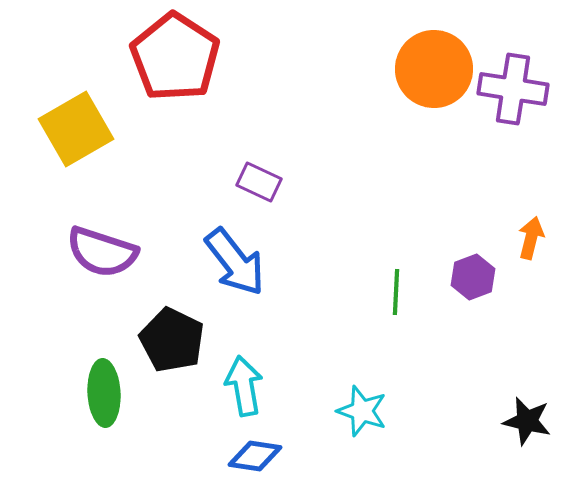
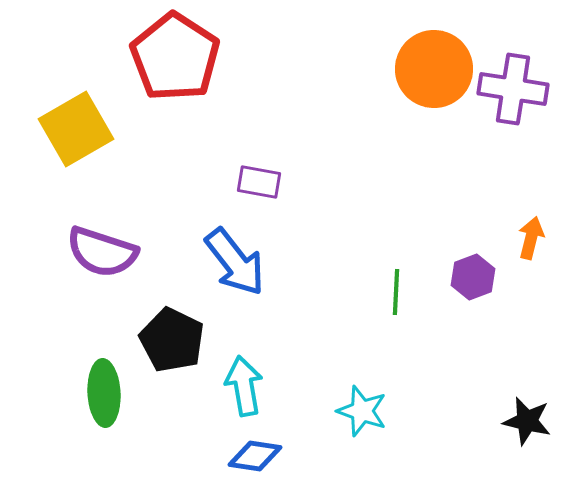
purple rectangle: rotated 15 degrees counterclockwise
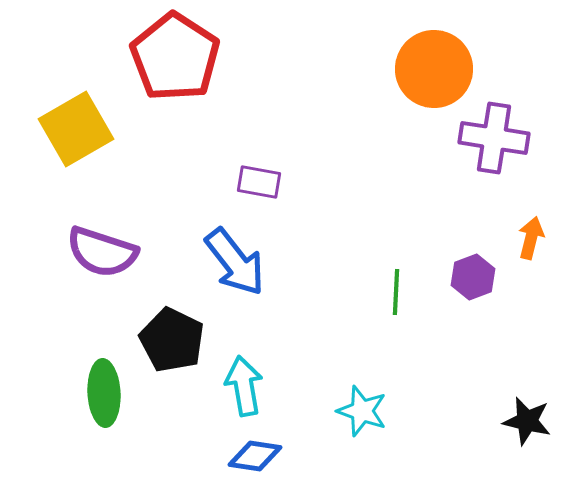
purple cross: moved 19 px left, 49 px down
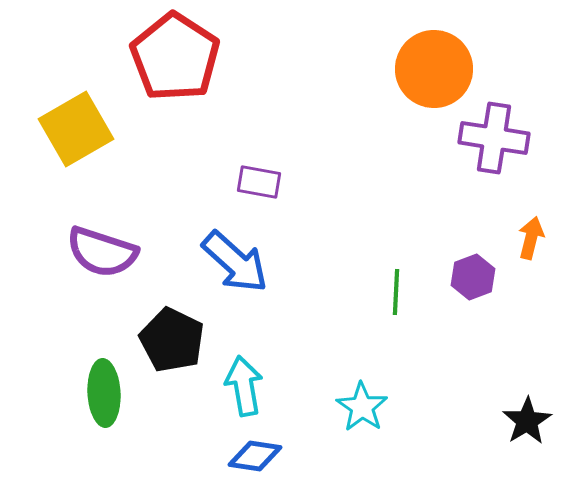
blue arrow: rotated 10 degrees counterclockwise
cyan star: moved 4 px up; rotated 15 degrees clockwise
black star: rotated 27 degrees clockwise
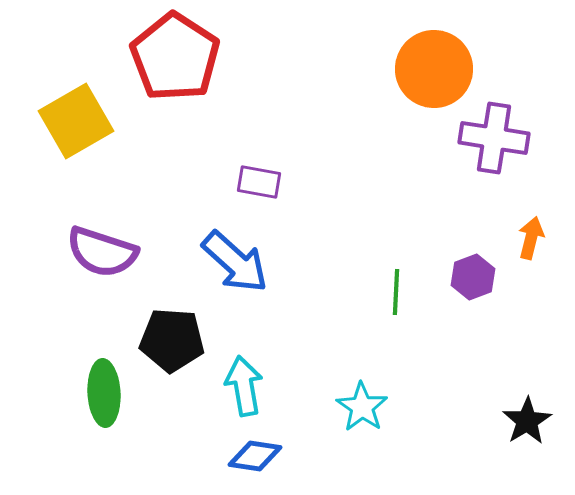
yellow square: moved 8 px up
black pentagon: rotated 22 degrees counterclockwise
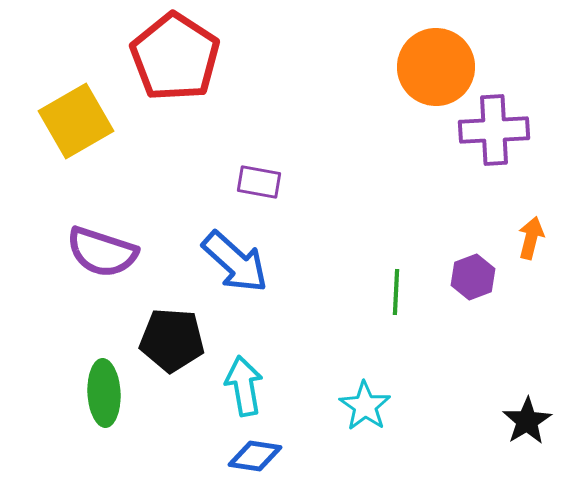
orange circle: moved 2 px right, 2 px up
purple cross: moved 8 px up; rotated 12 degrees counterclockwise
cyan star: moved 3 px right, 1 px up
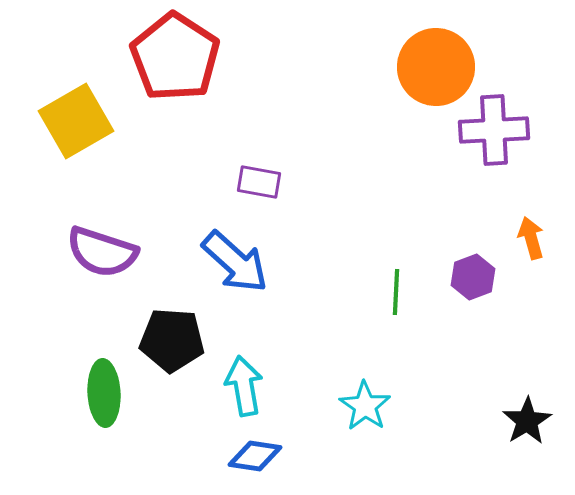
orange arrow: rotated 30 degrees counterclockwise
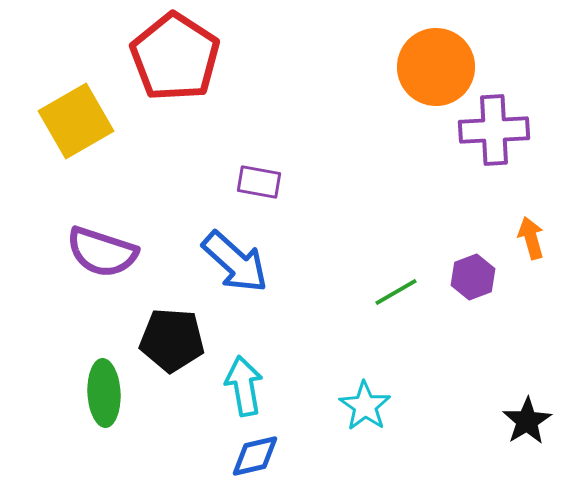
green line: rotated 57 degrees clockwise
blue diamond: rotated 22 degrees counterclockwise
